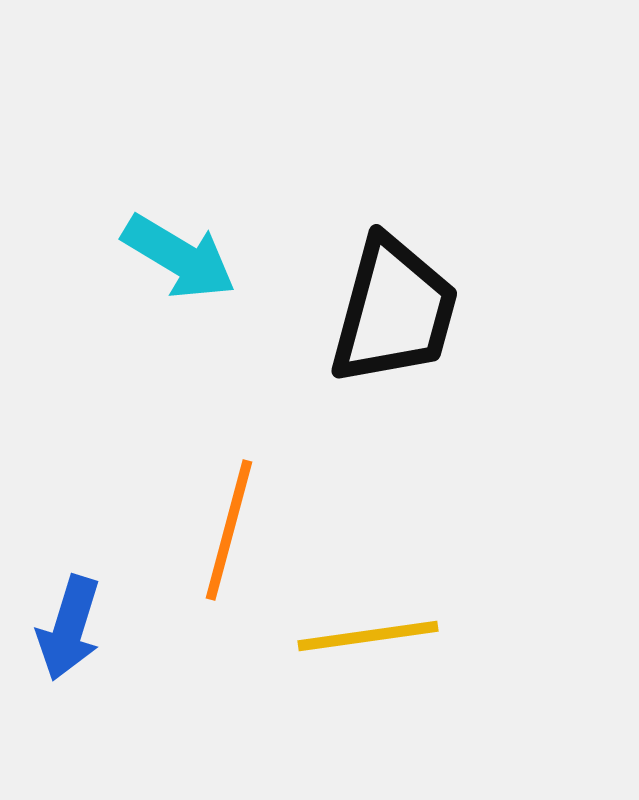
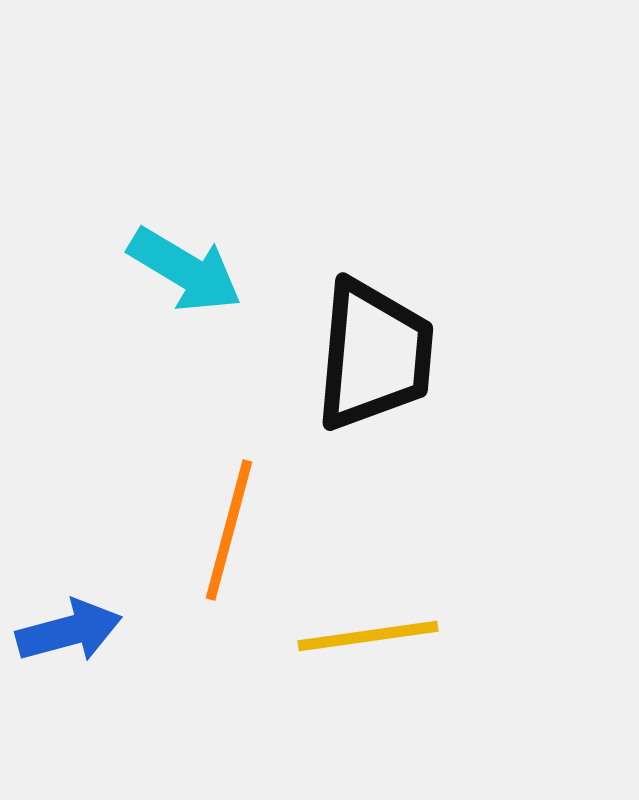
cyan arrow: moved 6 px right, 13 px down
black trapezoid: moved 20 px left, 44 px down; rotated 10 degrees counterclockwise
blue arrow: moved 3 px down; rotated 122 degrees counterclockwise
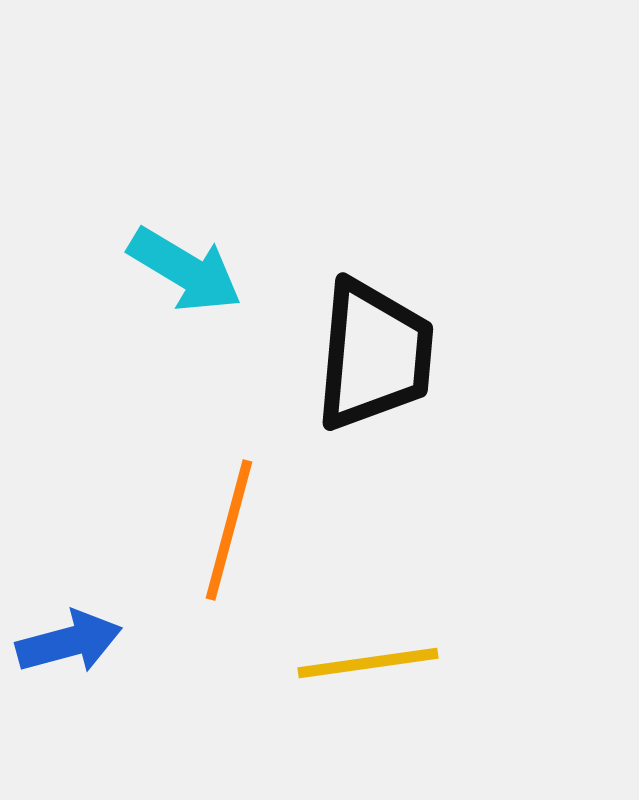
blue arrow: moved 11 px down
yellow line: moved 27 px down
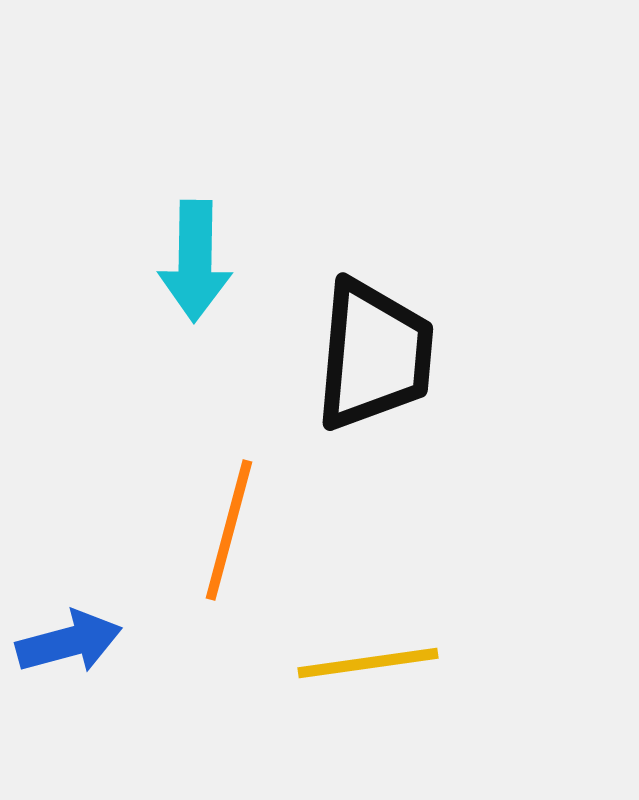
cyan arrow: moved 10 px right, 9 px up; rotated 60 degrees clockwise
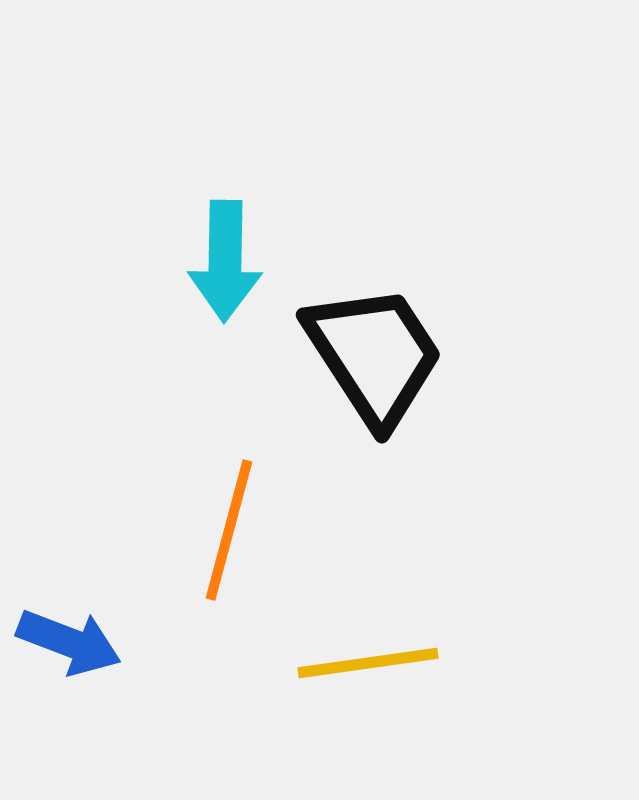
cyan arrow: moved 30 px right
black trapezoid: rotated 38 degrees counterclockwise
blue arrow: rotated 36 degrees clockwise
